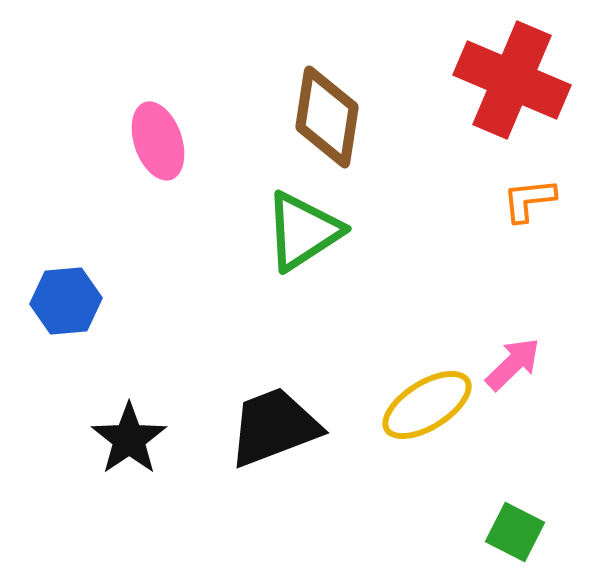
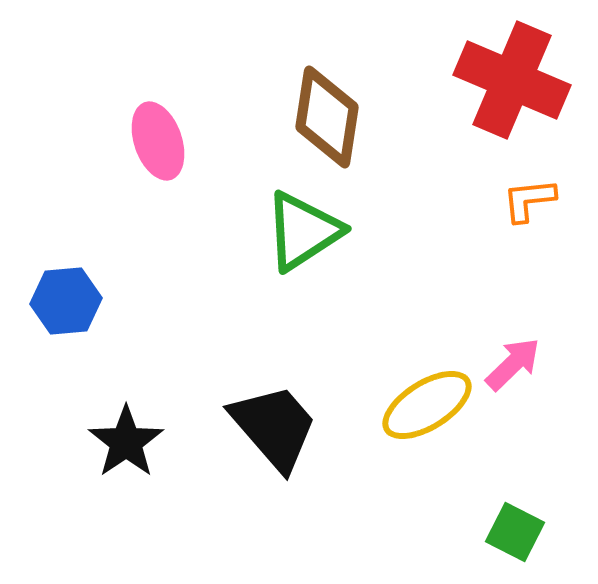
black trapezoid: rotated 70 degrees clockwise
black star: moved 3 px left, 3 px down
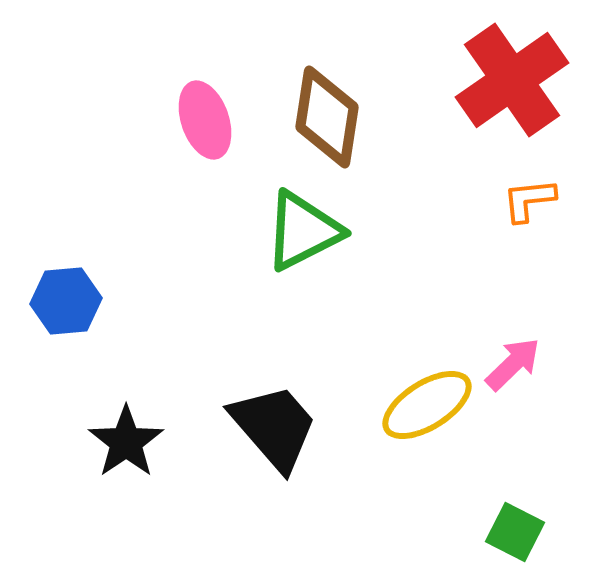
red cross: rotated 32 degrees clockwise
pink ellipse: moved 47 px right, 21 px up
green triangle: rotated 6 degrees clockwise
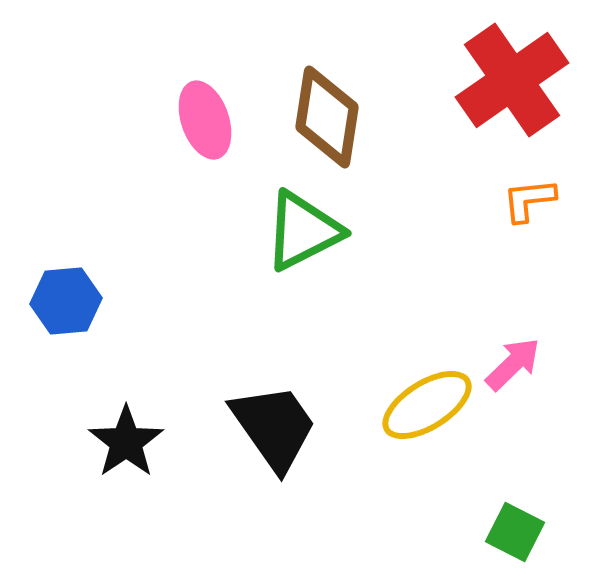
black trapezoid: rotated 6 degrees clockwise
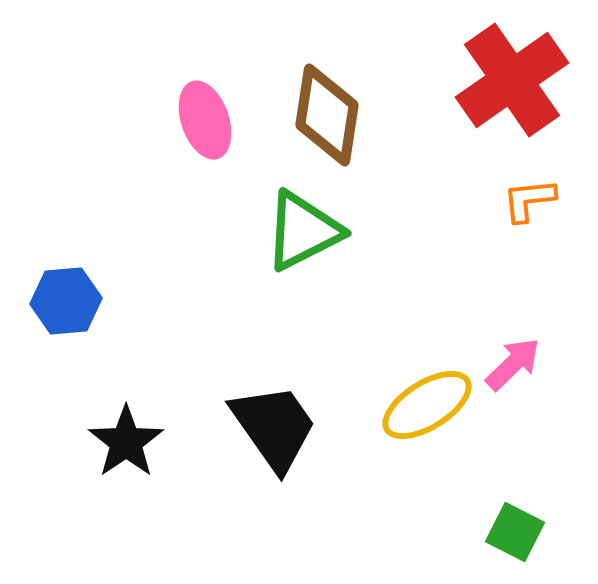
brown diamond: moved 2 px up
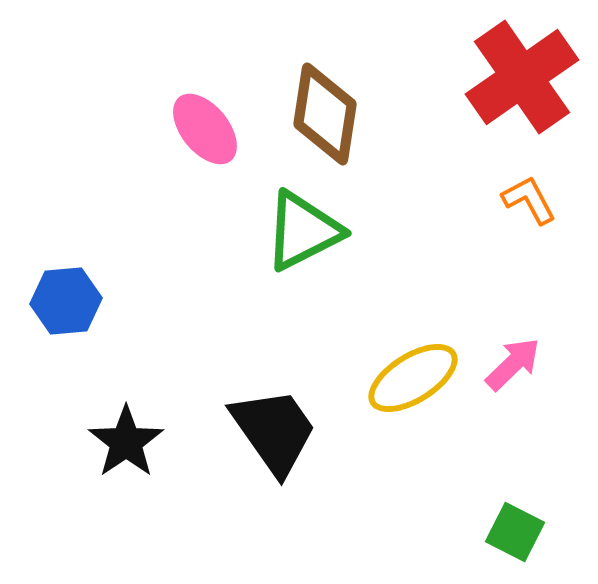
red cross: moved 10 px right, 3 px up
brown diamond: moved 2 px left, 1 px up
pink ellipse: moved 9 px down; rotated 20 degrees counterclockwise
orange L-shape: rotated 68 degrees clockwise
yellow ellipse: moved 14 px left, 27 px up
black trapezoid: moved 4 px down
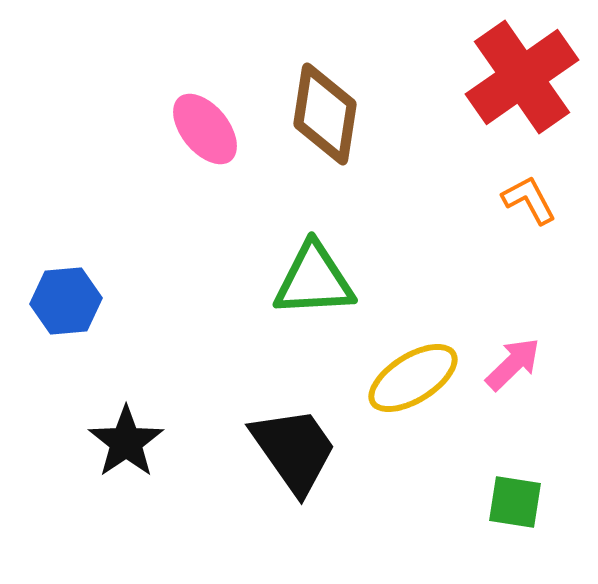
green triangle: moved 11 px right, 49 px down; rotated 24 degrees clockwise
black trapezoid: moved 20 px right, 19 px down
green square: moved 30 px up; rotated 18 degrees counterclockwise
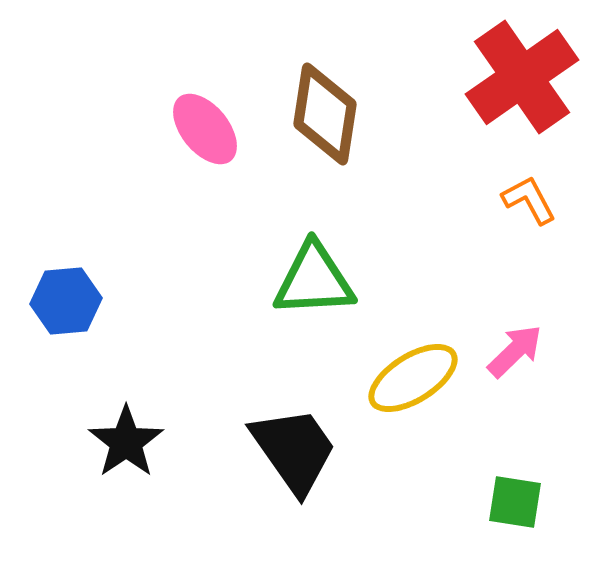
pink arrow: moved 2 px right, 13 px up
